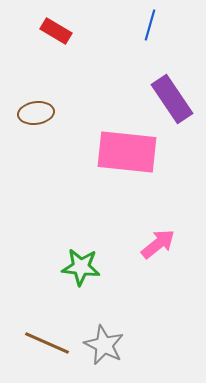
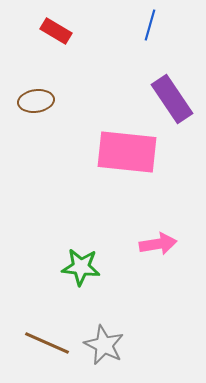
brown ellipse: moved 12 px up
pink arrow: rotated 30 degrees clockwise
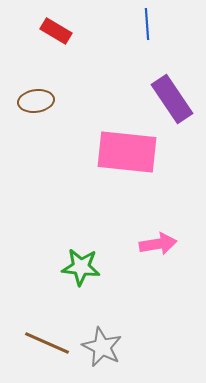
blue line: moved 3 px left, 1 px up; rotated 20 degrees counterclockwise
gray star: moved 2 px left, 2 px down
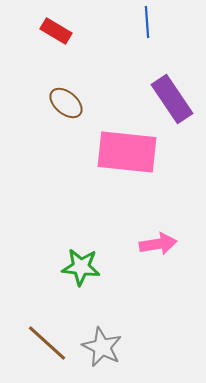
blue line: moved 2 px up
brown ellipse: moved 30 px right, 2 px down; rotated 48 degrees clockwise
brown line: rotated 18 degrees clockwise
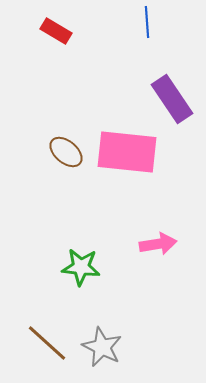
brown ellipse: moved 49 px down
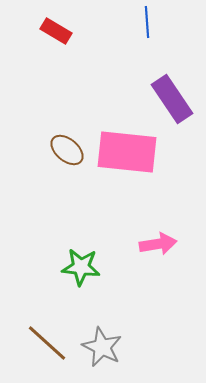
brown ellipse: moved 1 px right, 2 px up
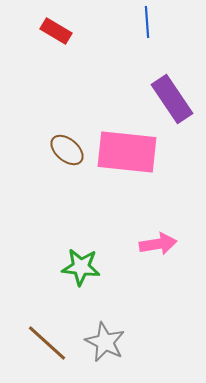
gray star: moved 3 px right, 5 px up
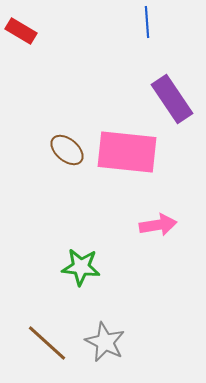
red rectangle: moved 35 px left
pink arrow: moved 19 px up
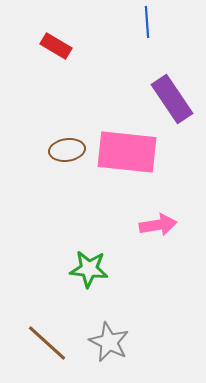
red rectangle: moved 35 px right, 15 px down
brown ellipse: rotated 48 degrees counterclockwise
green star: moved 8 px right, 2 px down
gray star: moved 4 px right
